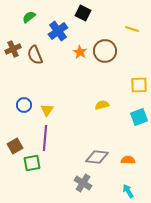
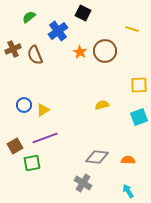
yellow triangle: moved 4 px left; rotated 24 degrees clockwise
purple line: rotated 65 degrees clockwise
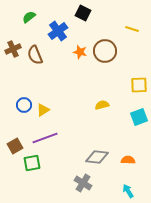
orange star: rotated 16 degrees counterclockwise
